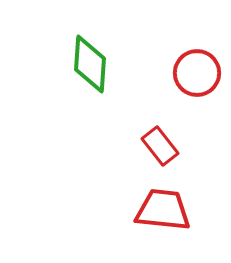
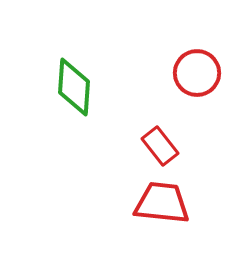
green diamond: moved 16 px left, 23 px down
red trapezoid: moved 1 px left, 7 px up
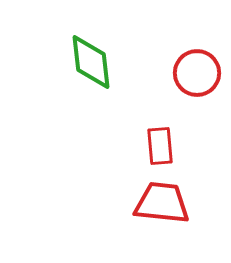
green diamond: moved 17 px right, 25 px up; rotated 10 degrees counterclockwise
red rectangle: rotated 33 degrees clockwise
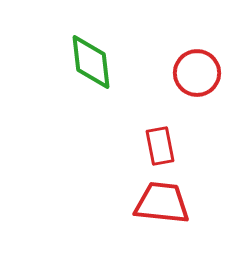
red rectangle: rotated 6 degrees counterclockwise
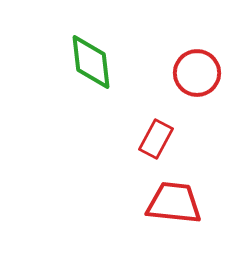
red rectangle: moved 4 px left, 7 px up; rotated 39 degrees clockwise
red trapezoid: moved 12 px right
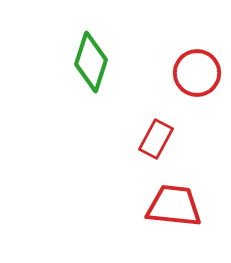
green diamond: rotated 24 degrees clockwise
red trapezoid: moved 3 px down
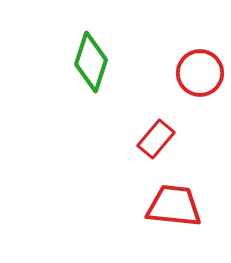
red circle: moved 3 px right
red rectangle: rotated 12 degrees clockwise
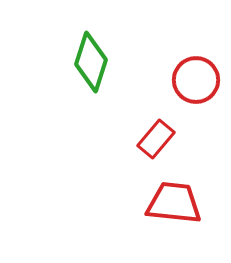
red circle: moved 4 px left, 7 px down
red trapezoid: moved 3 px up
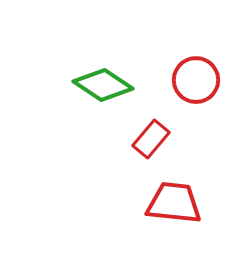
green diamond: moved 12 px right, 23 px down; rotated 74 degrees counterclockwise
red rectangle: moved 5 px left
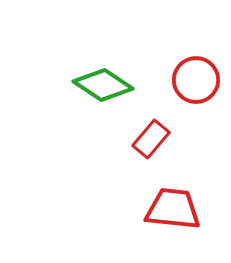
red trapezoid: moved 1 px left, 6 px down
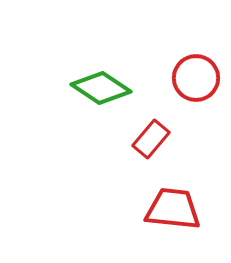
red circle: moved 2 px up
green diamond: moved 2 px left, 3 px down
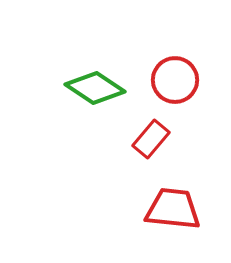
red circle: moved 21 px left, 2 px down
green diamond: moved 6 px left
